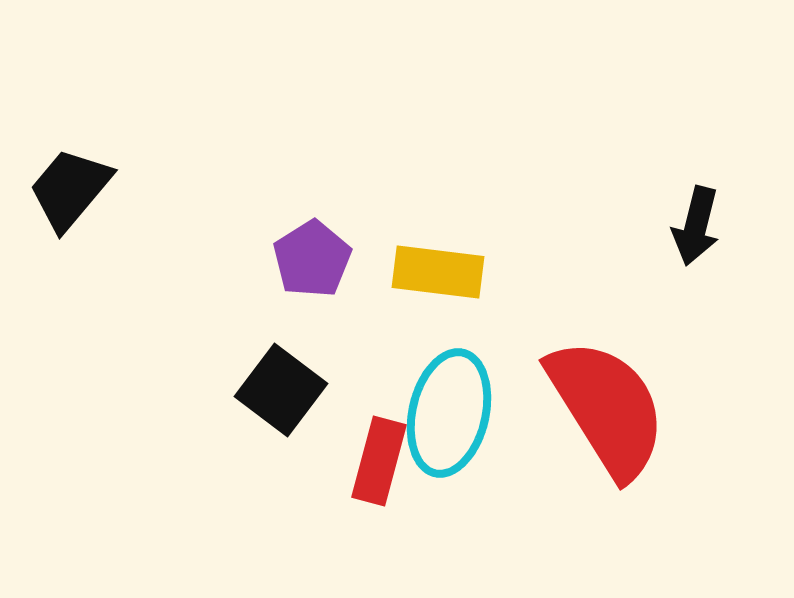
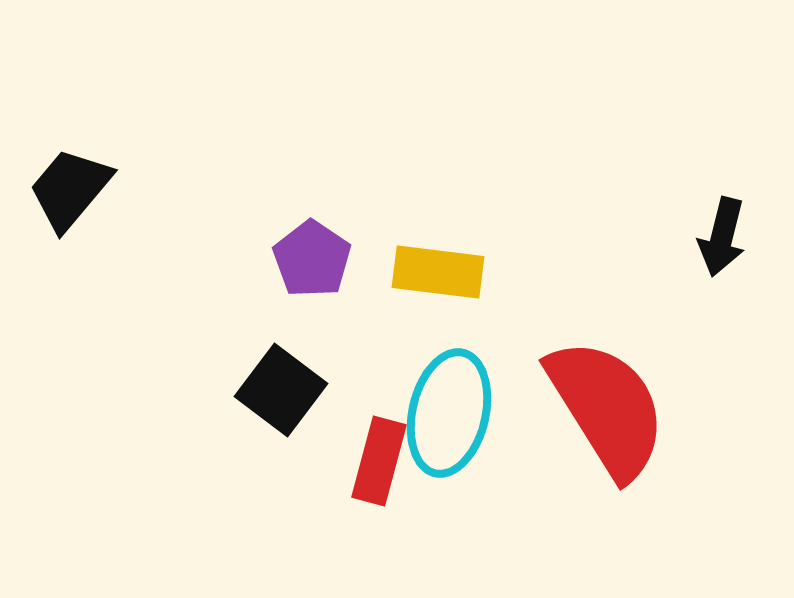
black arrow: moved 26 px right, 11 px down
purple pentagon: rotated 6 degrees counterclockwise
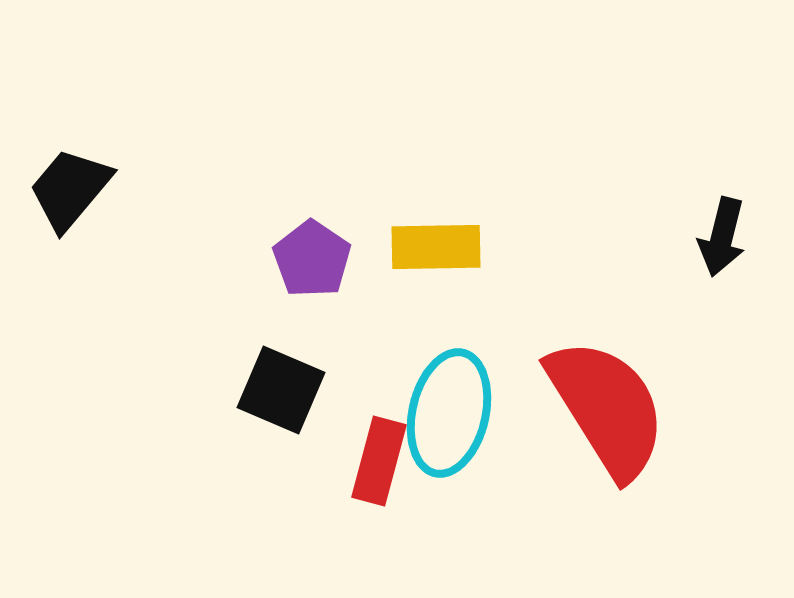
yellow rectangle: moved 2 px left, 25 px up; rotated 8 degrees counterclockwise
black square: rotated 14 degrees counterclockwise
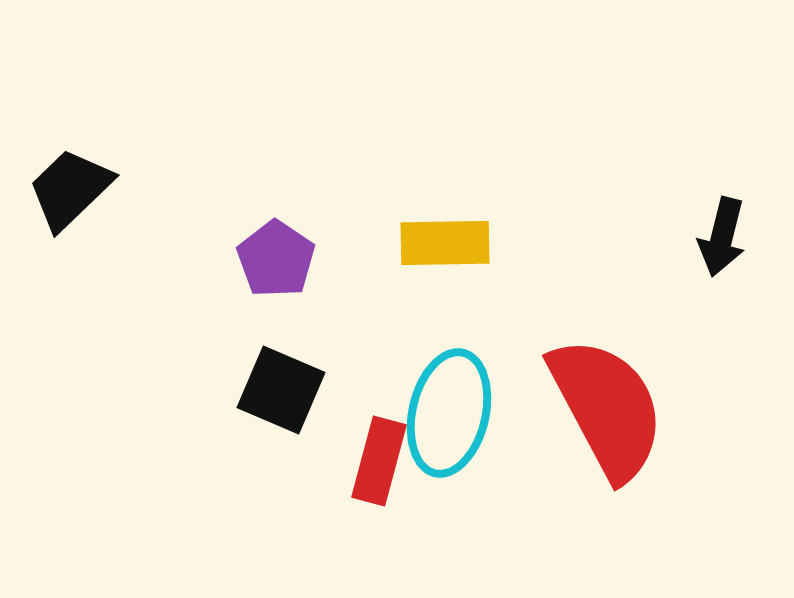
black trapezoid: rotated 6 degrees clockwise
yellow rectangle: moved 9 px right, 4 px up
purple pentagon: moved 36 px left
red semicircle: rotated 4 degrees clockwise
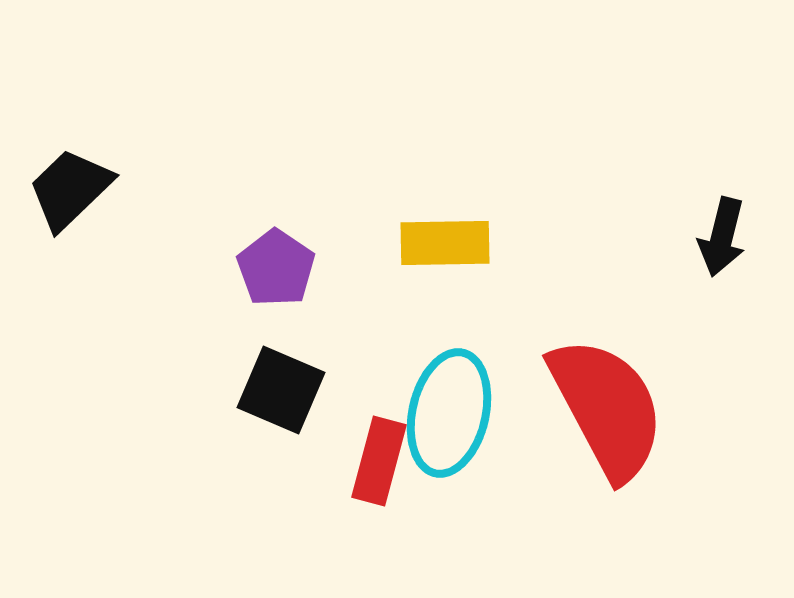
purple pentagon: moved 9 px down
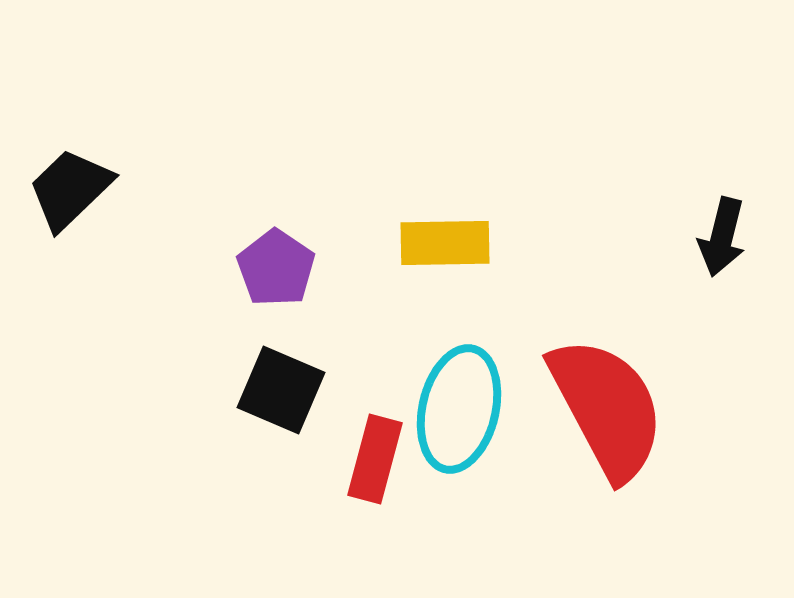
cyan ellipse: moved 10 px right, 4 px up
red rectangle: moved 4 px left, 2 px up
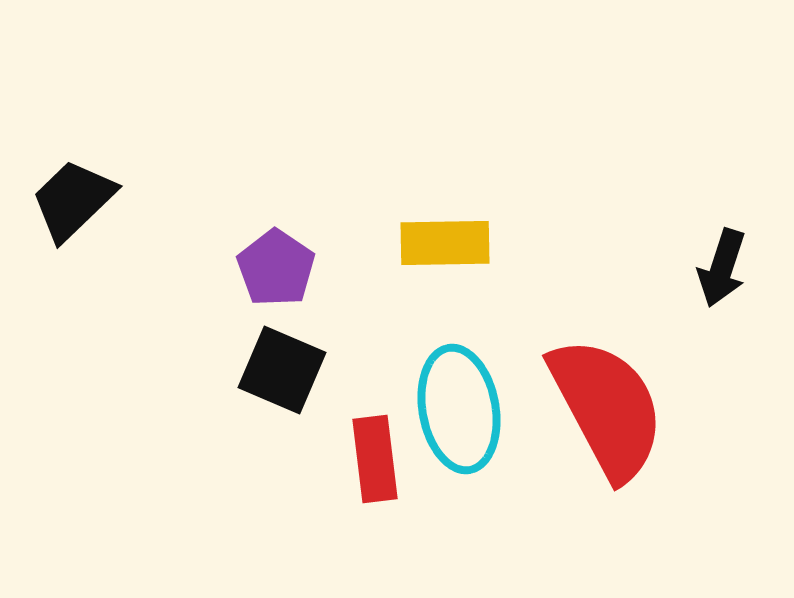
black trapezoid: moved 3 px right, 11 px down
black arrow: moved 31 px down; rotated 4 degrees clockwise
black square: moved 1 px right, 20 px up
cyan ellipse: rotated 23 degrees counterclockwise
red rectangle: rotated 22 degrees counterclockwise
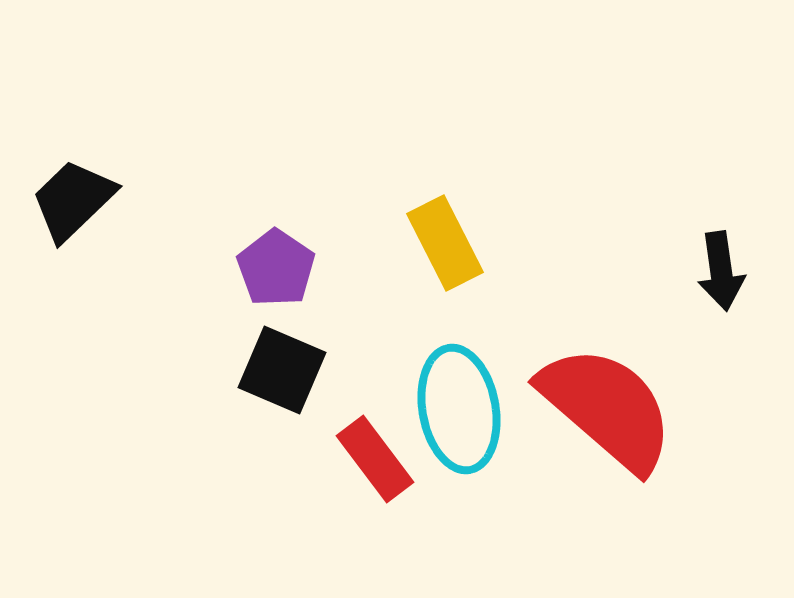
yellow rectangle: rotated 64 degrees clockwise
black arrow: moved 1 px left, 3 px down; rotated 26 degrees counterclockwise
red semicircle: rotated 21 degrees counterclockwise
red rectangle: rotated 30 degrees counterclockwise
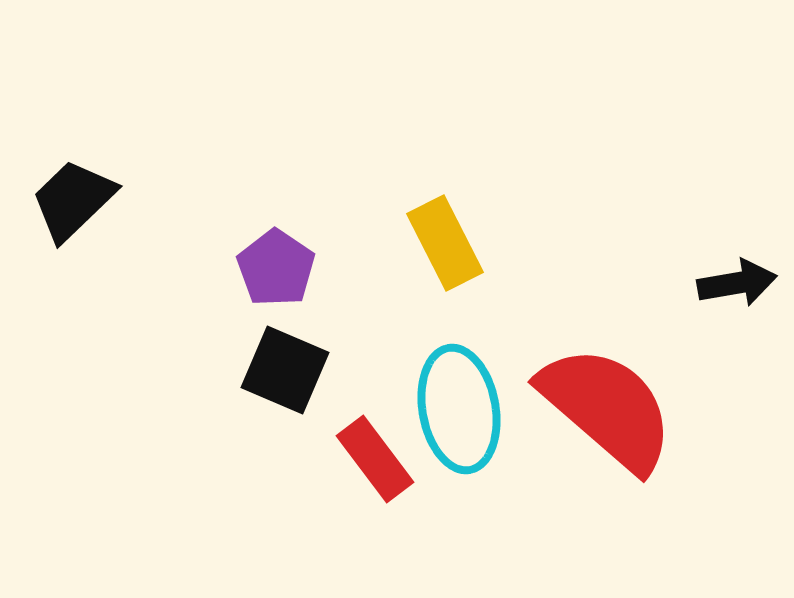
black arrow: moved 16 px right, 12 px down; rotated 92 degrees counterclockwise
black square: moved 3 px right
